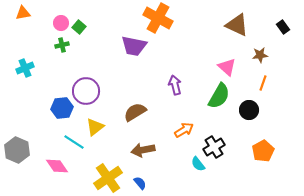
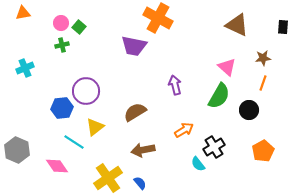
black rectangle: rotated 40 degrees clockwise
brown star: moved 3 px right, 3 px down
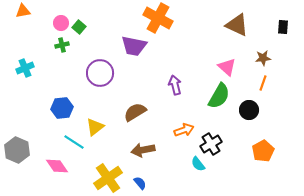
orange triangle: moved 2 px up
purple circle: moved 14 px right, 18 px up
orange arrow: rotated 12 degrees clockwise
black cross: moved 3 px left, 3 px up
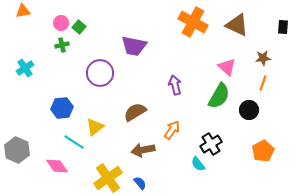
orange cross: moved 35 px right, 4 px down
cyan cross: rotated 12 degrees counterclockwise
orange arrow: moved 12 px left; rotated 36 degrees counterclockwise
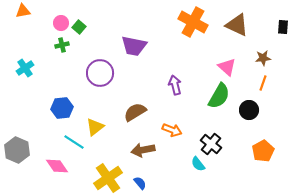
orange arrow: rotated 78 degrees clockwise
black cross: rotated 20 degrees counterclockwise
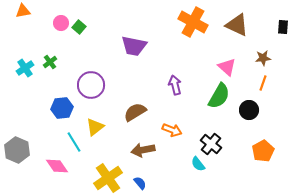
green cross: moved 12 px left, 17 px down; rotated 24 degrees counterclockwise
purple circle: moved 9 px left, 12 px down
cyan line: rotated 25 degrees clockwise
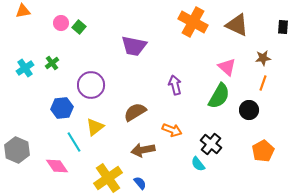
green cross: moved 2 px right, 1 px down
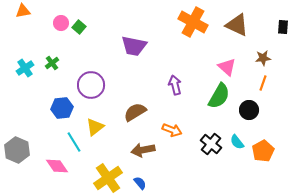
cyan semicircle: moved 39 px right, 22 px up
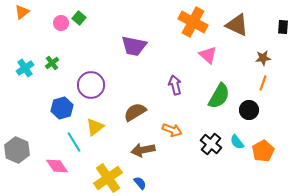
orange triangle: moved 1 px left, 1 px down; rotated 28 degrees counterclockwise
green square: moved 9 px up
pink triangle: moved 19 px left, 12 px up
blue hexagon: rotated 10 degrees counterclockwise
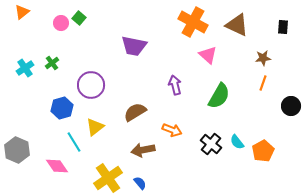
black circle: moved 42 px right, 4 px up
